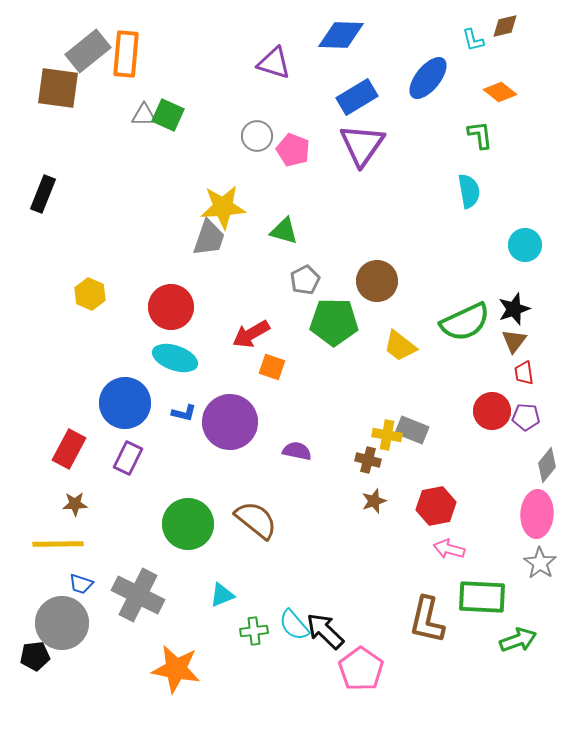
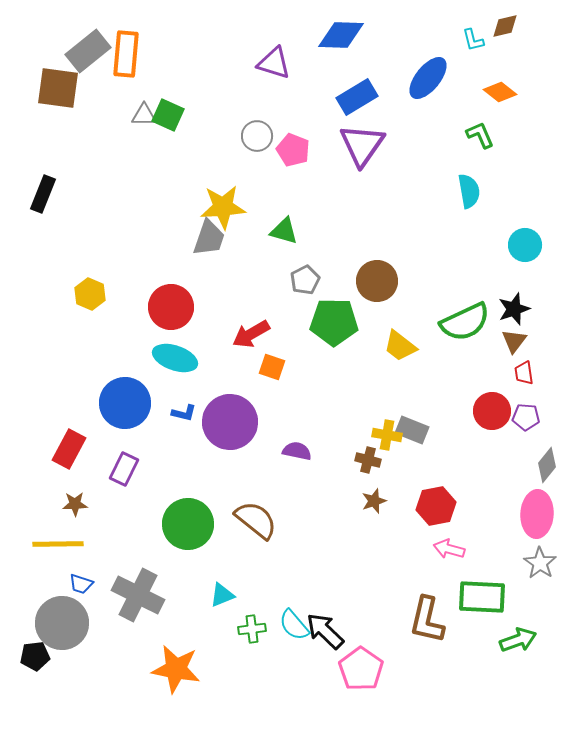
green L-shape at (480, 135): rotated 16 degrees counterclockwise
purple rectangle at (128, 458): moved 4 px left, 11 px down
green cross at (254, 631): moved 2 px left, 2 px up
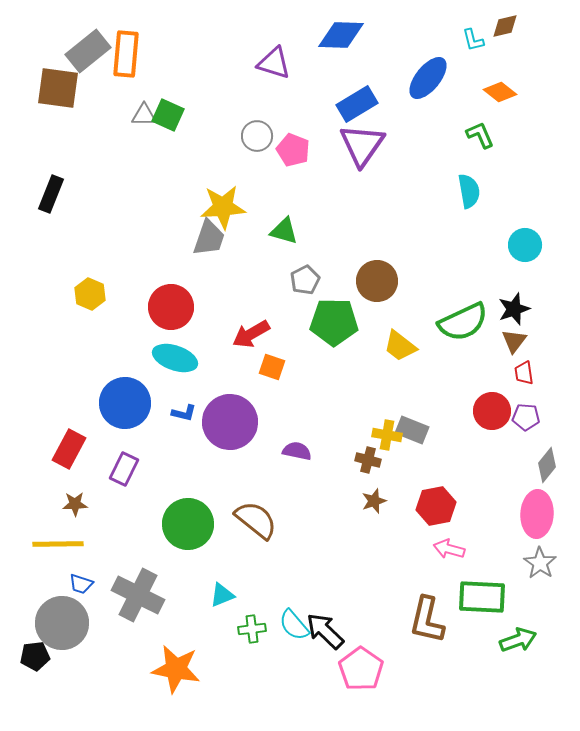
blue rectangle at (357, 97): moved 7 px down
black rectangle at (43, 194): moved 8 px right
green semicircle at (465, 322): moved 2 px left
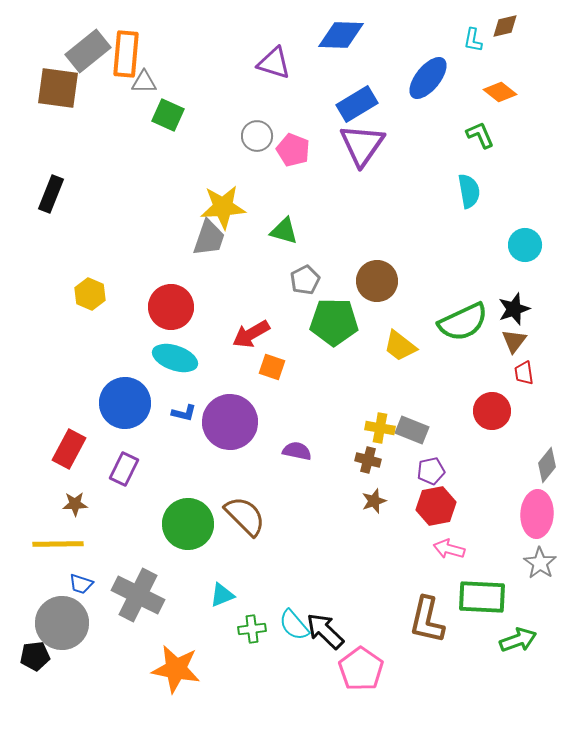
cyan L-shape at (473, 40): rotated 25 degrees clockwise
gray triangle at (144, 115): moved 33 px up
purple pentagon at (526, 417): moved 95 px left, 54 px down; rotated 16 degrees counterclockwise
yellow cross at (387, 435): moved 7 px left, 7 px up
brown semicircle at (256, 520): moved 11 px left, 4 px up; rotated 6 degrees clockwise
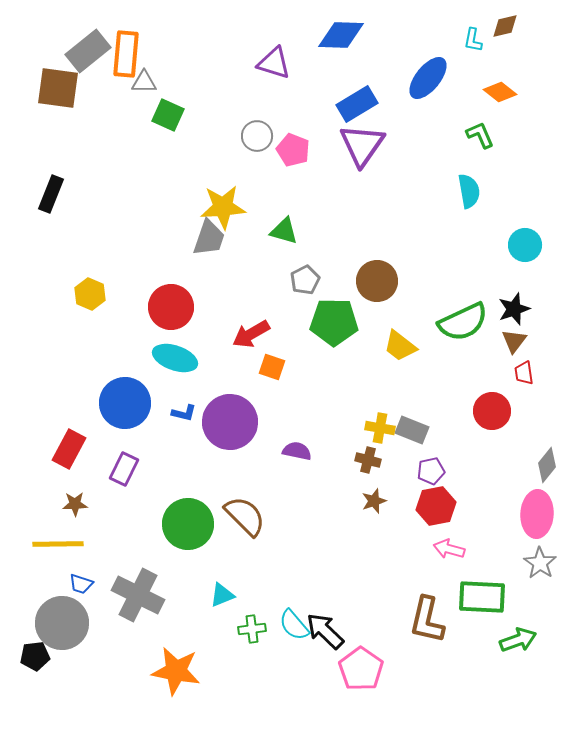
orange star at (176, 669): moved 2 px down
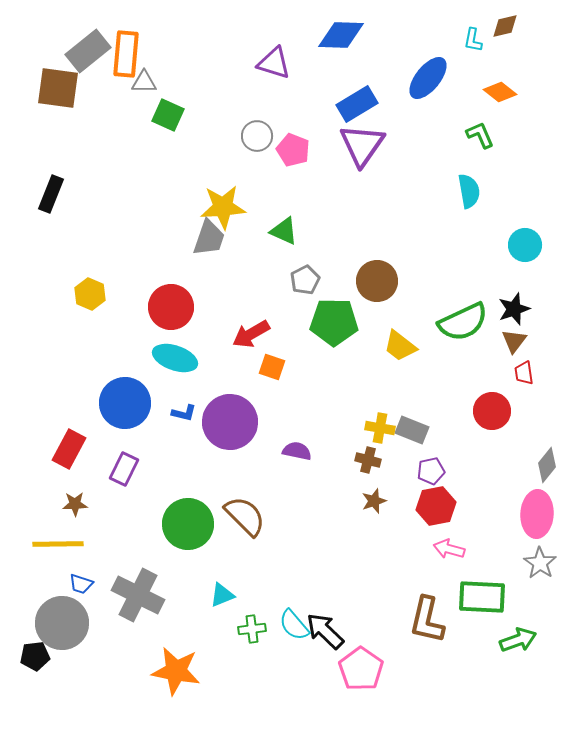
green triangle at (284, 231): rotated 8 degrees clockwise
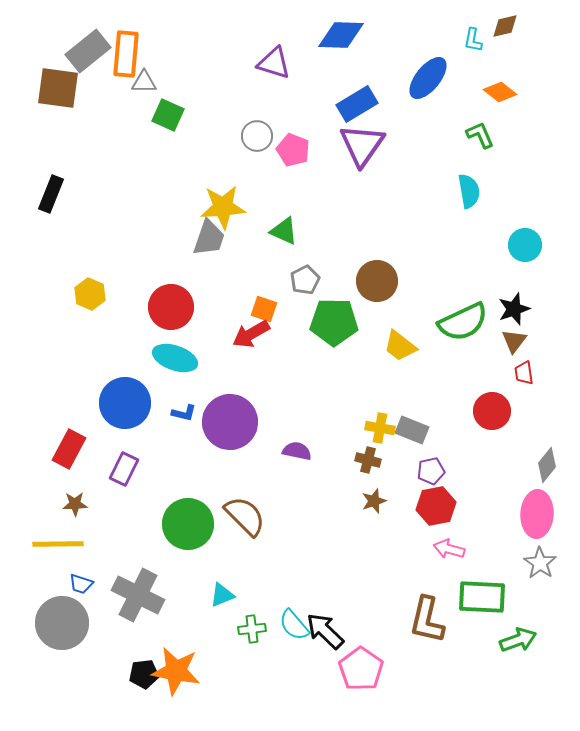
orange square at (272, 367): moved 8 px left, 58 px up
black pentagon at (35, 656): moved 109 px right, 18 px down
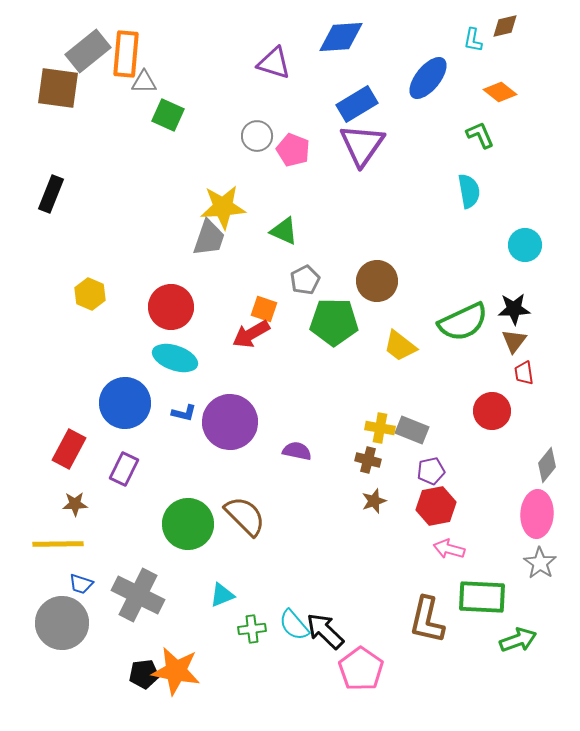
blue diamond at (341, 35): moved 2 px down; rotated 6 degrees counterclockwise
black star at (514, 309): rotated 16 degrees clockwise
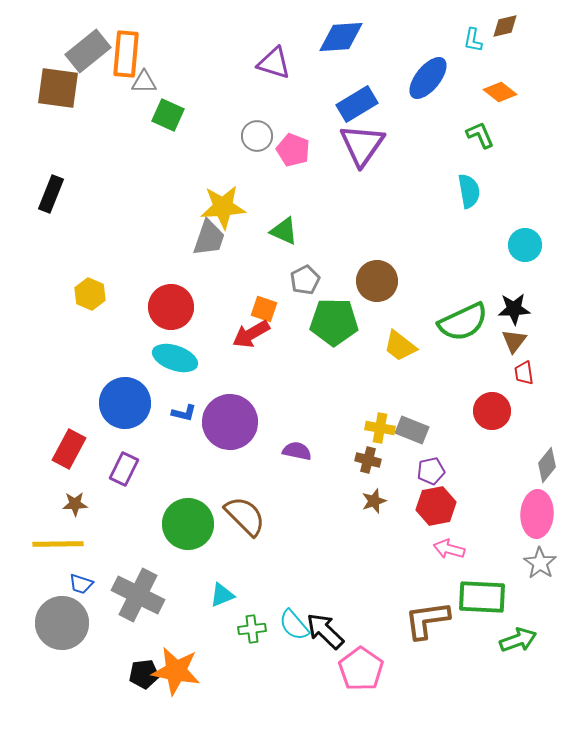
brown L-shape at (427, 620): rotated 69 degrees clockwise
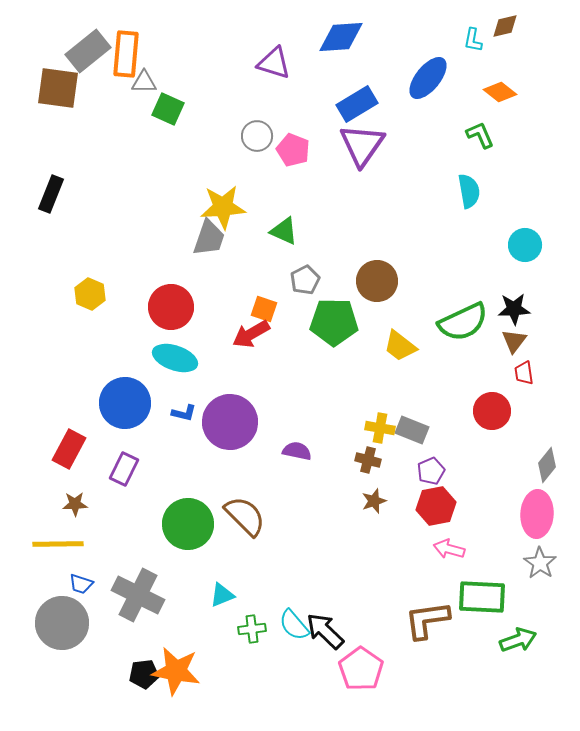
green square at (168, 115): moved 6 px up
purple pentagon at (431, 471): rotated 12 degrees counterclockwise
